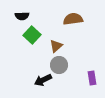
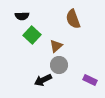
brown semicircle: rotated 102 degrees counterclockwise
purple rectangle: moved 2 px left, 2 px down; rotated 56 degrees counterclockwise
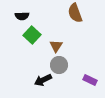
brown semicircle: moved 2 px right, 6 px up
brown triangle: rotated 16 degrees counterclockwise
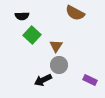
brown semicircle: rotated 42 degrees counterclockwise
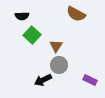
brown semicircle: moved 1 px right, 1 px down
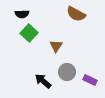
black semicircle: moved 2 px up
green square: moved 3 px left, 2 px up
gray circle: moved 8 px right, 7 px down
black arrow: moved 1 px down; rotated 66 degrees clockwise
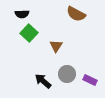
gray circle: moved 2 px down
